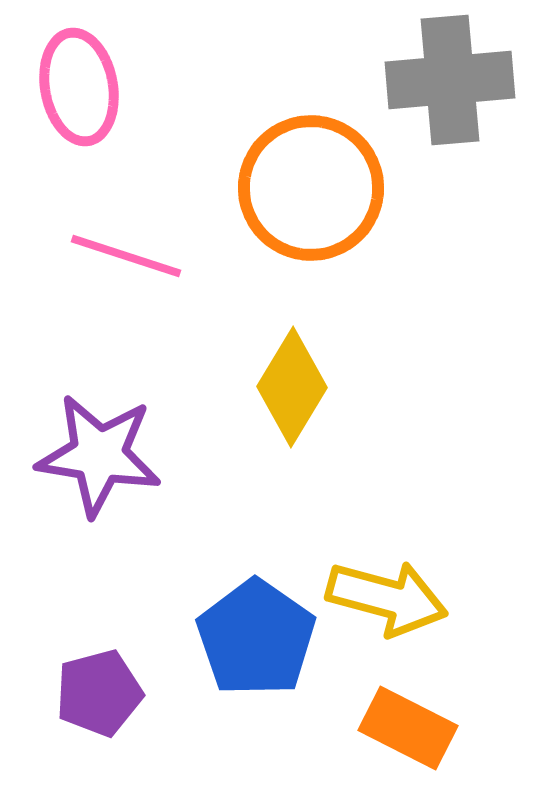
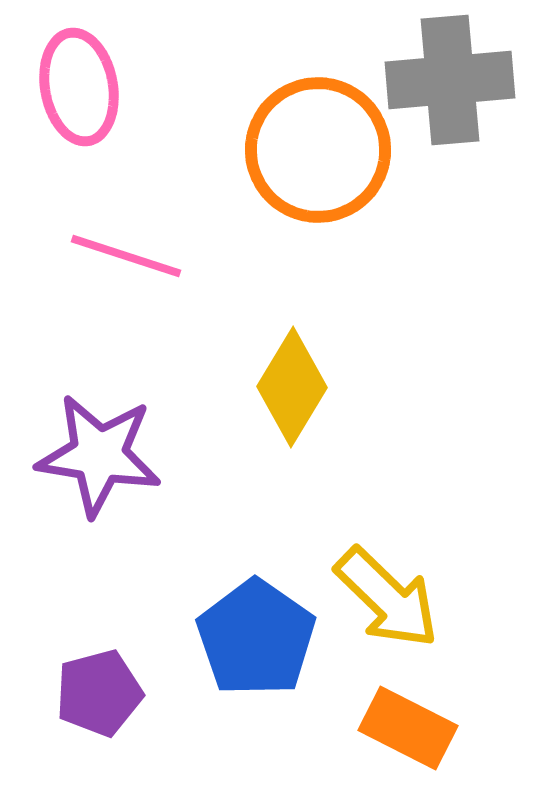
orange circle: moved 7 px right, 38 px up
yellow arrow: rotated 29 degrees clockwise
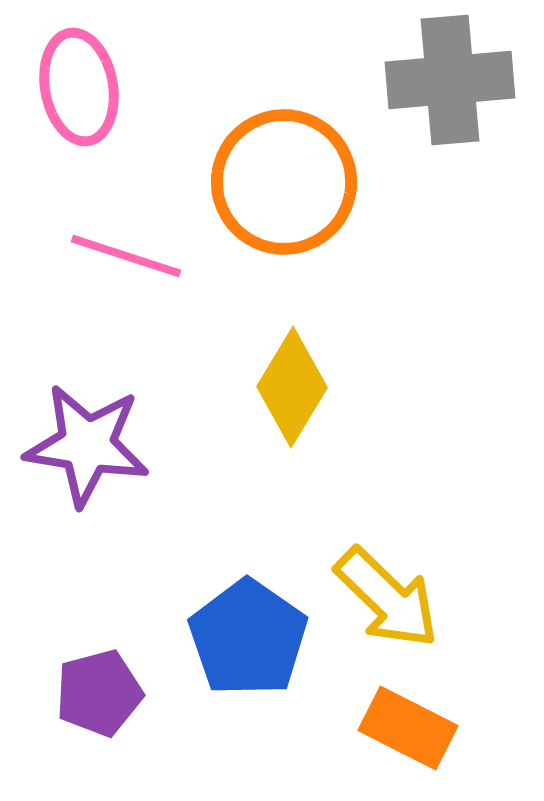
orange circle: moved 34 px left, 32 px down
purple star: moved 12 px left, 10 px up
blue pentagon: moved 8 px left
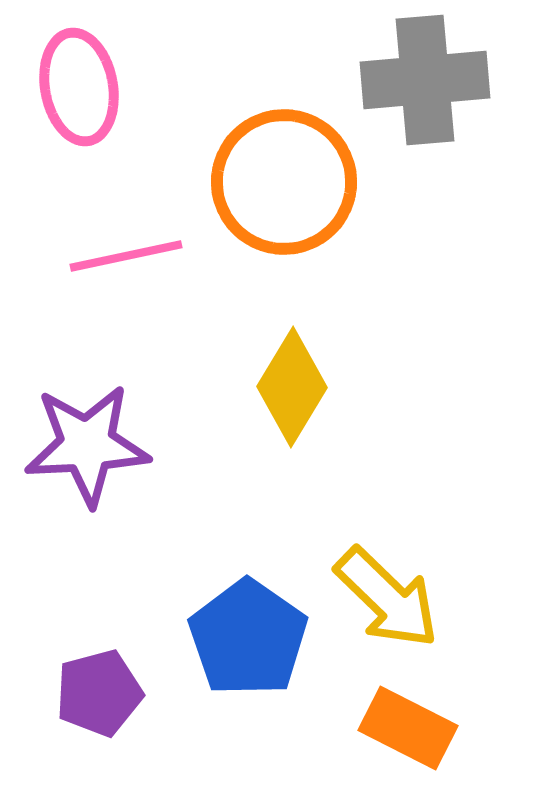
gray cross: moved 25 px left
pink line: rotated 30 degrees counterclockwise
purple star: rotated 12 degrees counterclockwise
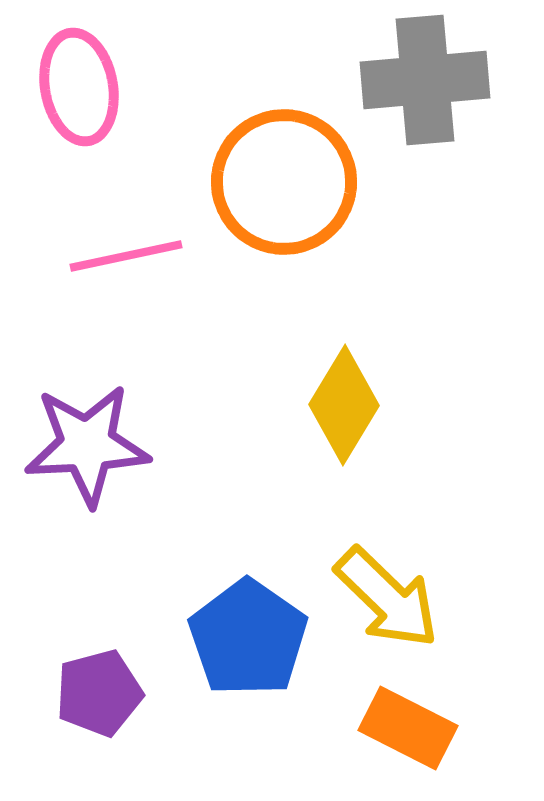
yellow diamond: moved 52 px right, 18 px down
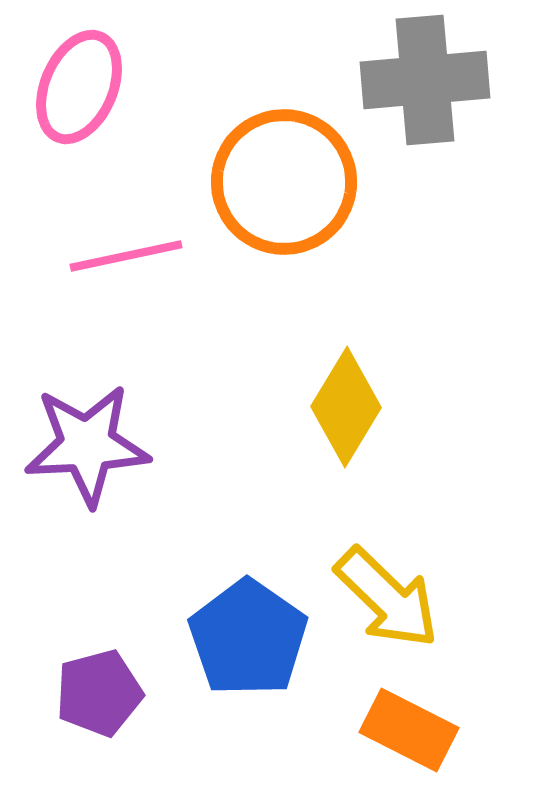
pink ellipse: rotated 33 degrees clockwise
yellow diamond: moved 2 px right, 2 px down
orange rectangle: moved 1 px right, 2 px down
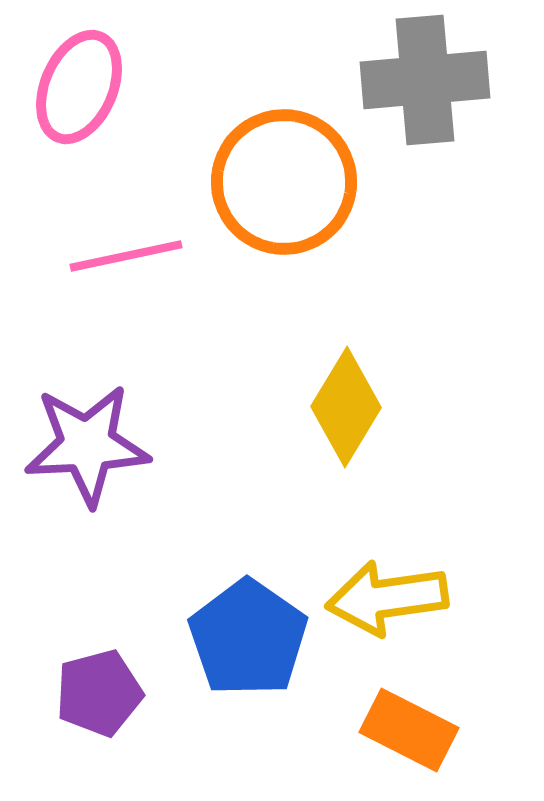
yellow arrow: rotated 128 degrees clockwise
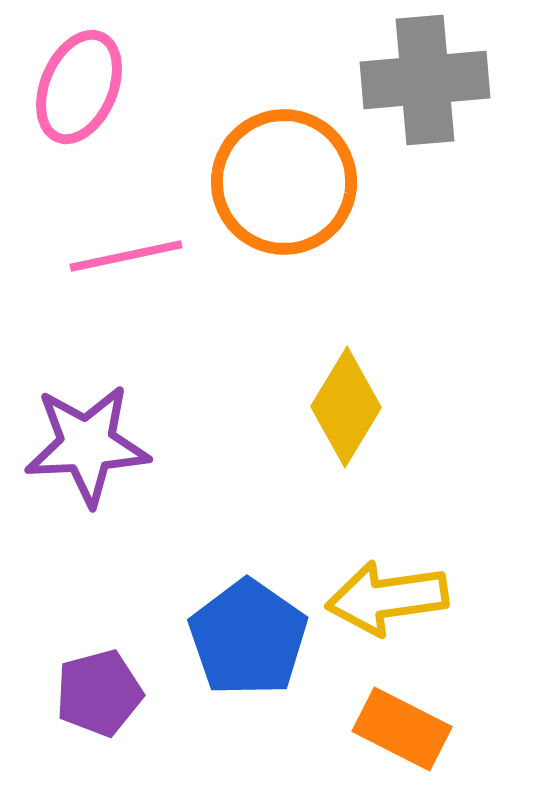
orange rectangle: moved 7 px left, 1 px up
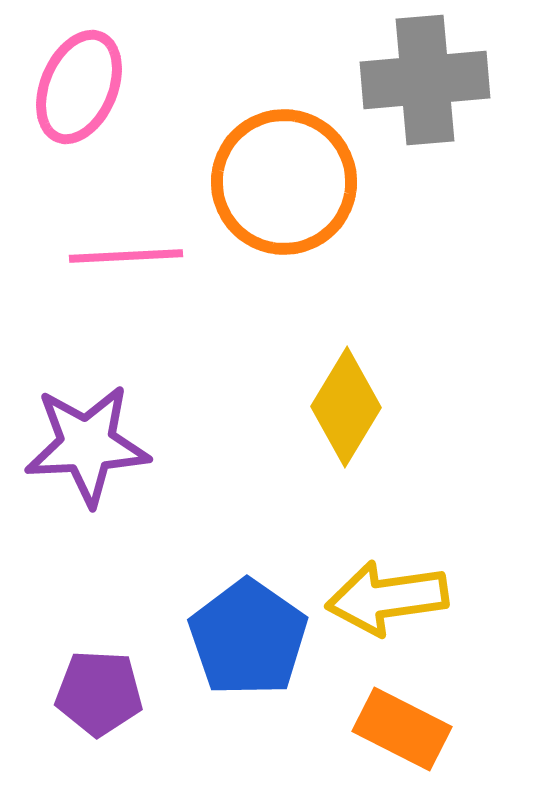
pink line: rotated 9 degrees clockwise
purple pentagon: rotated 18 degrees clockwise
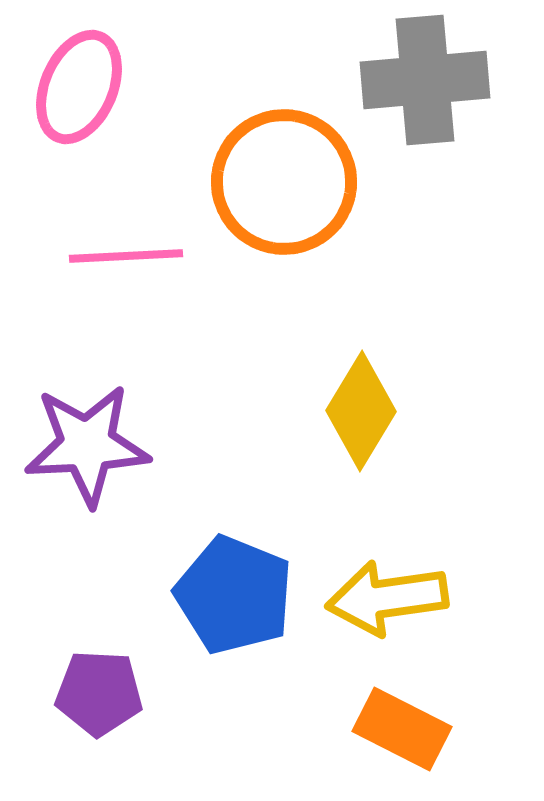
yellow diamond: moved 15 px right, 4 px down
blue pentagon: moved 14 px left, 43 px up; rotated 13 degrees counterclockwise
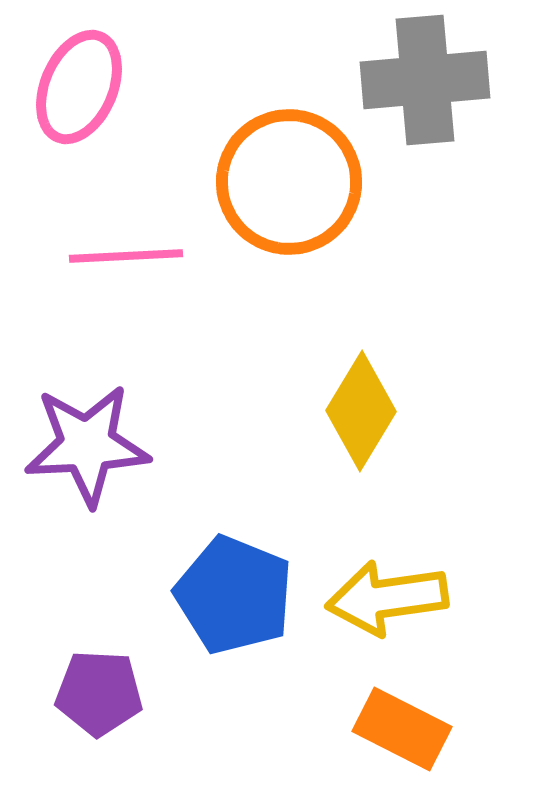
orange circle: moved 5 px right
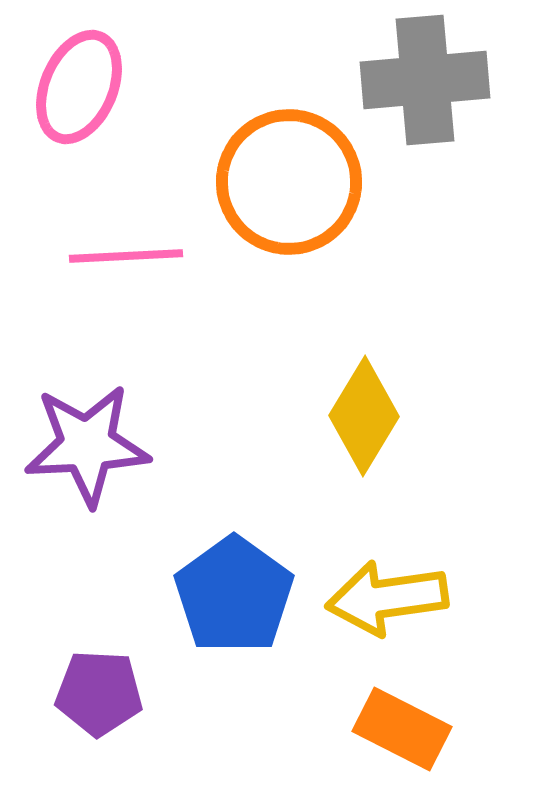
yellow diamond: moved 3 px right, 5 px down
blue pentagon: rotated 14 degrees clockwise
